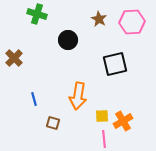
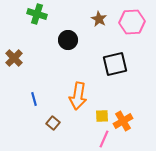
brown square: rotated 24 degrees clockwise
pink line: rotated 30 degrees clockwise
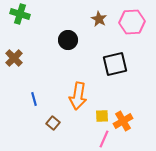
green cross: moved 17 px left
